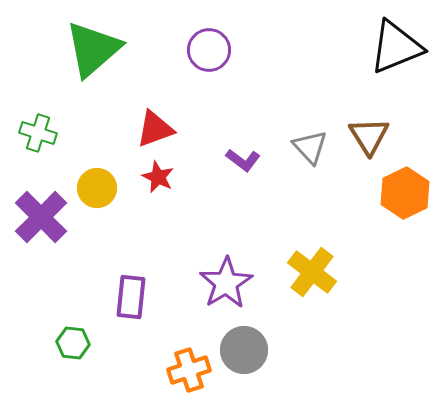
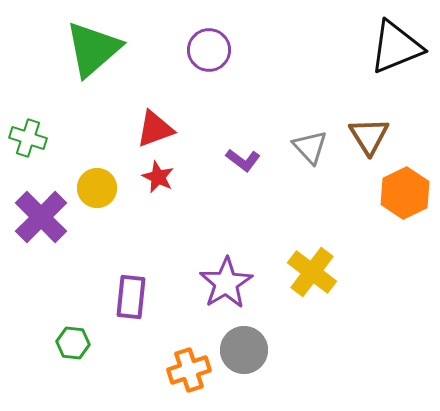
green cross: moved 10 px left, 5 px down
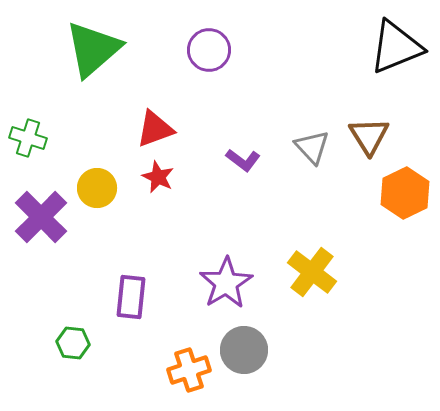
gray triangle: moved 2 px right
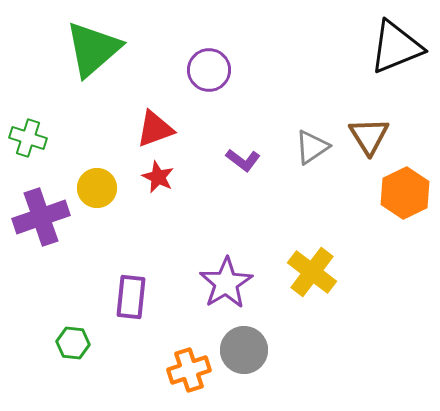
purple circle: moved 20 px down
gray triangle: rotated 39 degrees clockwise
purple cross: rotated 26 degrees clockwise
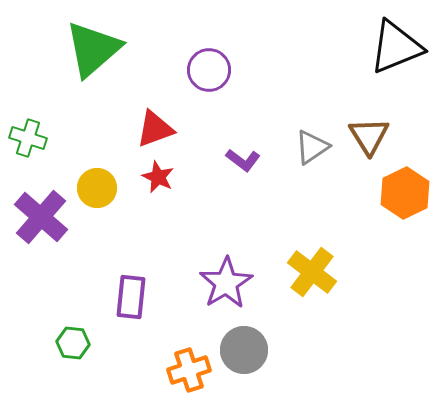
purple cross: rotated 30 degrees counterclockwise
